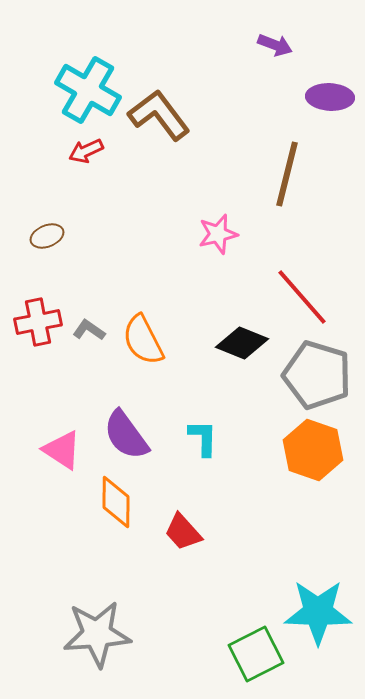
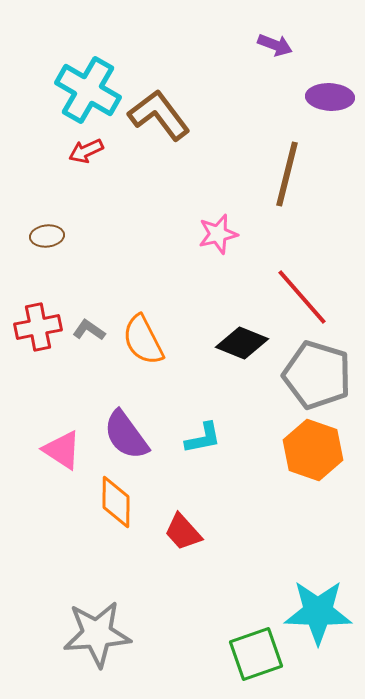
brown ellipse: rotated 16 degrees clockwise
red cross: moved 5 px down
cyan L-shape: rotated 78 degrees clockwise
green square: rotated 8 degrees clockwise
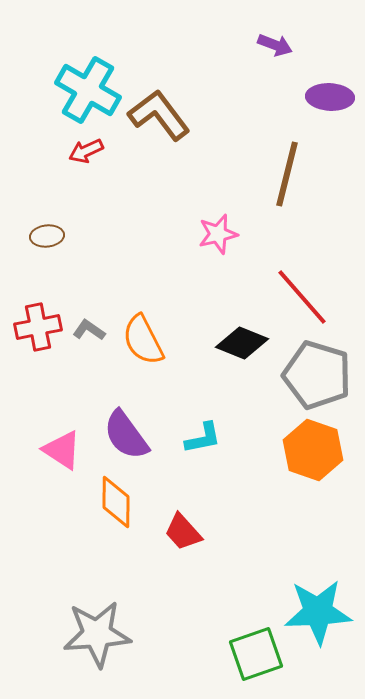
cyan star: rotated 4 degrees counterclockwise
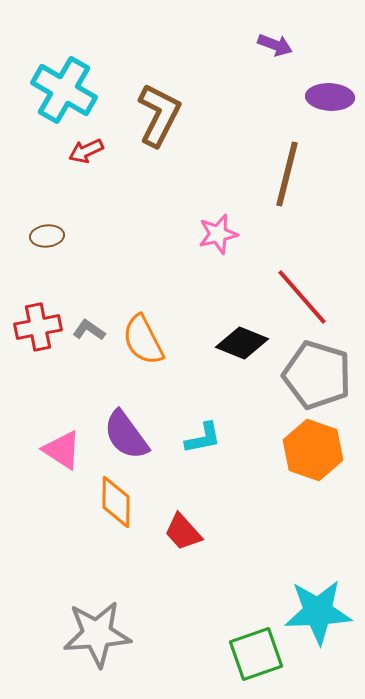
cyan cross: moved 24 px left
brown L-shape: rotated 64 degrees clockwise
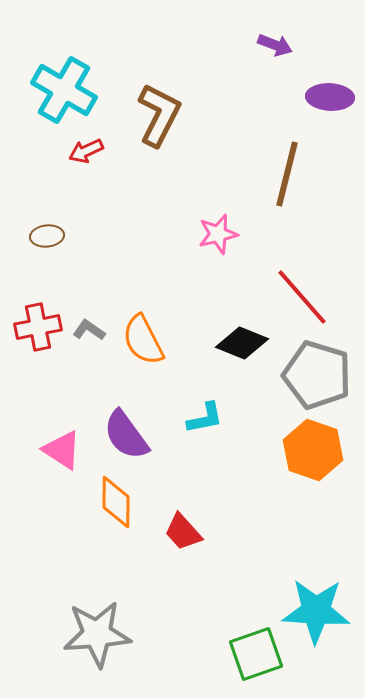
cyan L-shape: moved 2 px right, 20 px up
cyan star: moved 2 px left, 1 px up; rotated 6 degrees clockwise
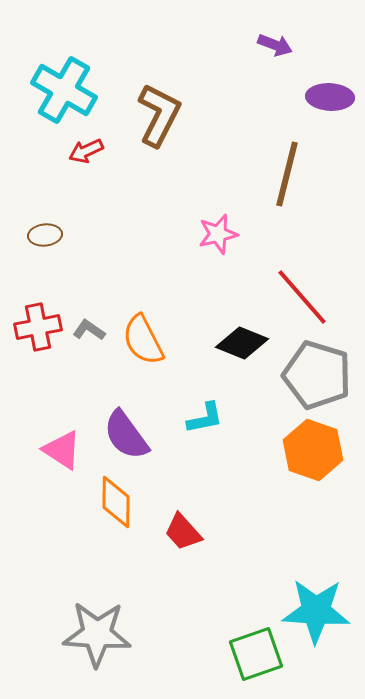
brown ellipse: moved 2 px left, 1 px up
gray star: rotated 8 degrees clockwise
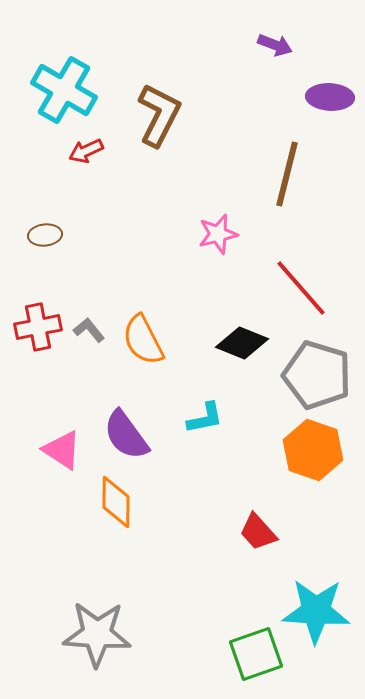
red line: moved 1 px left, 9 px up
gray L-shape: rotated 16 degrees clockwise
red trapezoid: moved 75 px right
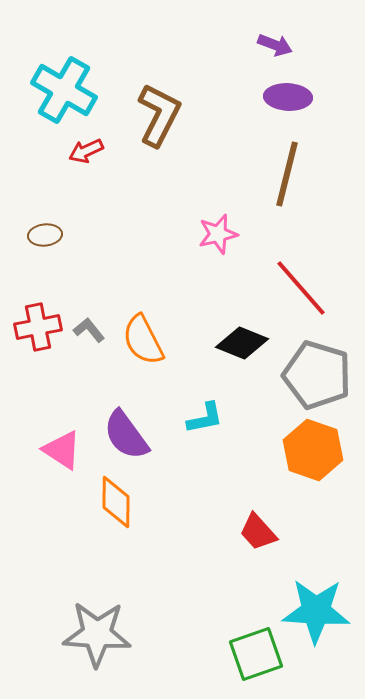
purple ellipse: moved 42 px left
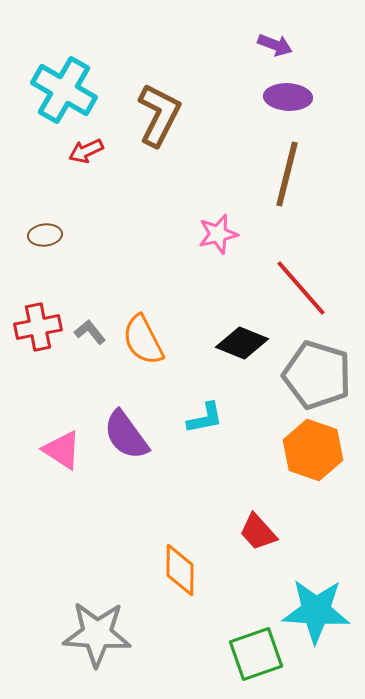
gray L-shape: moved 1 px right, 2 px down
orange diamond: moved 64 px right, 68 px down
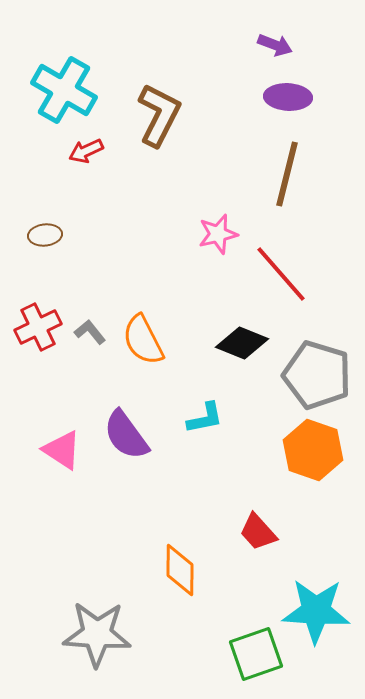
red line: moved 20 px left, 14 px up
red cross: rotated 15 degrees counterclockwise
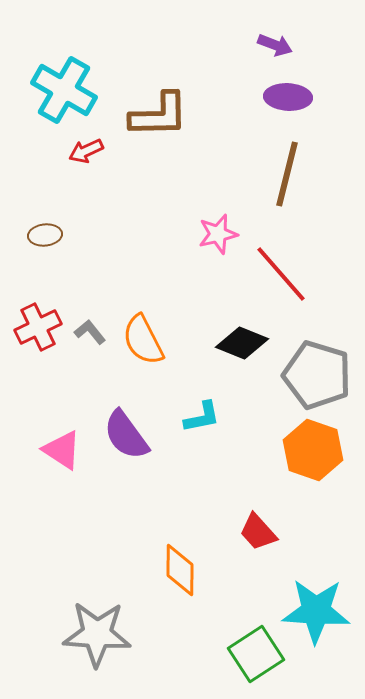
brown L-shape: rotated 62 degrees clockwise
cyan L-shape: moved 3 px left, 1 px up
green square: rotated 14 degrees counterclockwise
